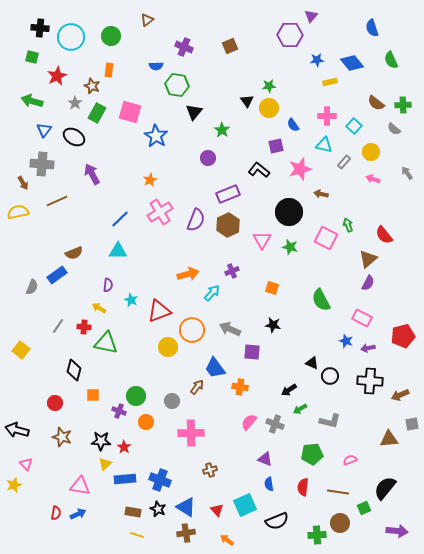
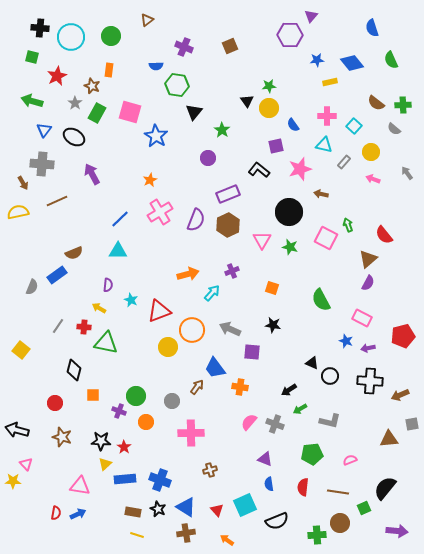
yellow star at (14, 485): moved 1 px left, 4 px up; rotated 21 degrees clockwise
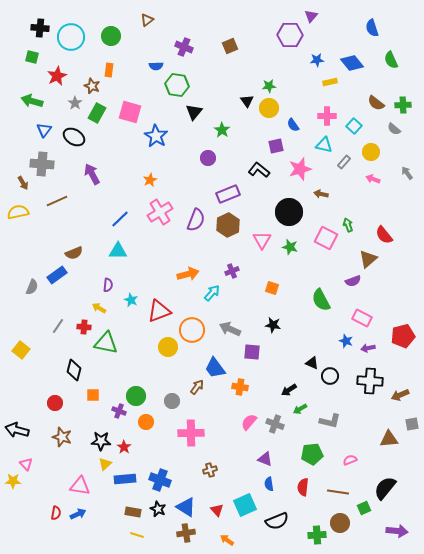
purple semicircle at (368, 283): moved 15 px left, 2 px up; rotated 42 degrees clockwise
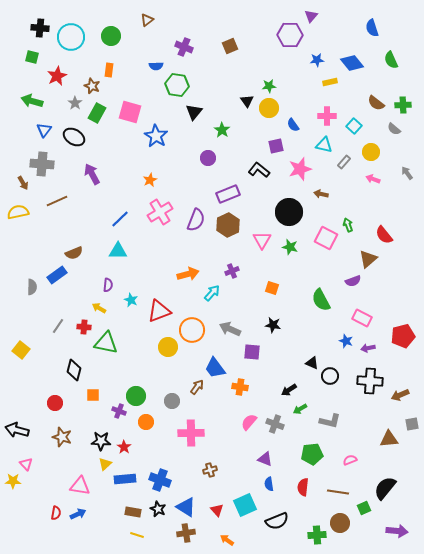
gray semicircle at (32, 287): rotated 21 degrees counterclockwise
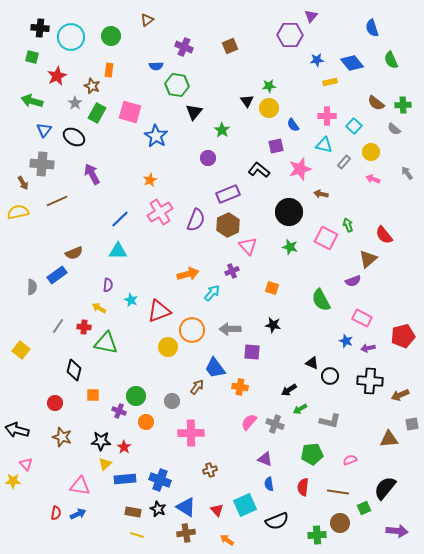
pink triangle at (262, 240): moved 14 px left, 6 px down; rotated 12 degrees counterclockwise
gray arrow at (230, 329): rotated 25 degrees counterclockwise
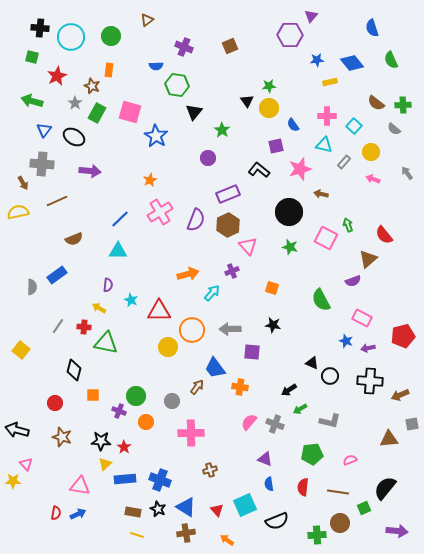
purple arrow at (92, 174): moved 2 px left, 3 px up; rotated 125 degrees clockwise
brown semicircle at (74, 253): moved 14 px up
red triangle at (159, 311): rotated 20 degrees clockwise
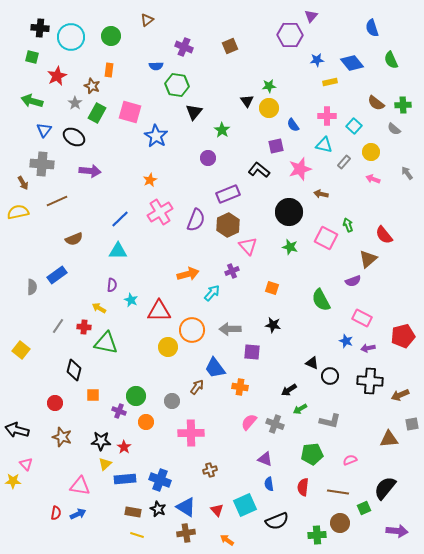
purple semicircle at (108, 285): moved 4 px right
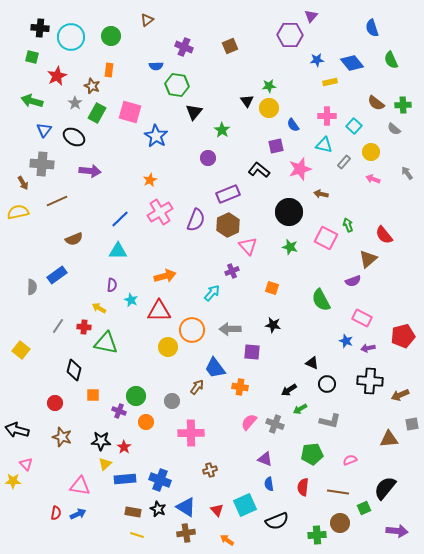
orange arrow at (188, 274): moved 23 px left, 2 px down
black circle at (330, 376): moved 3 px left, 8 px down
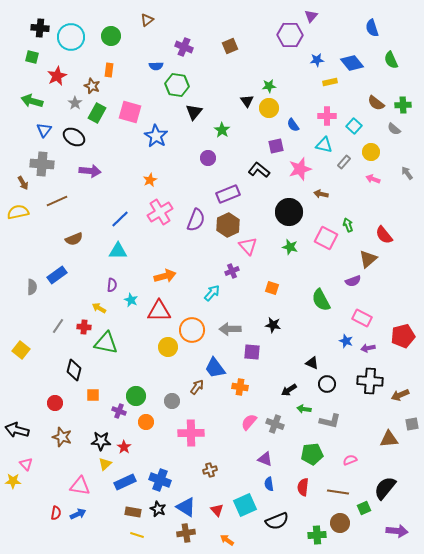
green arrow at (300, 409): moved 4 px right; rotated 40 degrees clockwise
blue rectangle at (125, 479): moved 3 px down; rotated 20 degrees counterclockwise
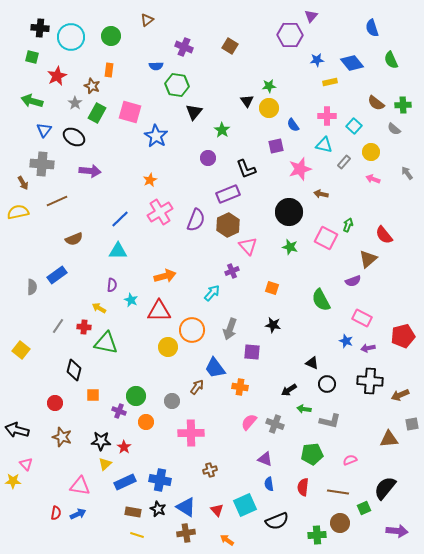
brown square at (230, 46): rotated 35 degrees counterclockwise
black L-shape at (259, 170): moved 13 px left, 1 px up; rotated 150 degrees counterclockwise
green arrow at (348, 225): rotated 40 degrees clockwise
gray arrow at (230, 329): rotated 70 degrees counterclockwise
blue cross at (160, 480): rotated 10 degrees counterclockwise
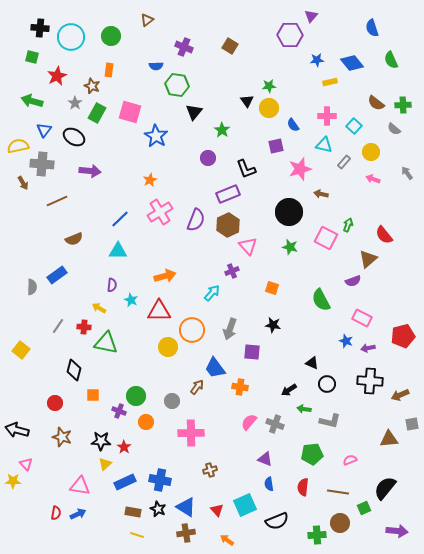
yellow semicircle at (18, 212): moved 66 px up
